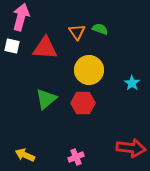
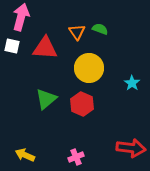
yellow circle: moved 2 px up
red hexagon: moved 1 px left, 1 px down; rotated 25 degrees clockwise
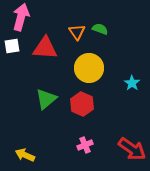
white square: rotated 21 degrees counterclockwise
red arrow: moved 1 px right, 1 px down; rotated 28 degrees clockwise
pink cross: moved 9 px right, 12 px up
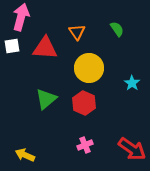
green semicircle: moved 17 px right; rotated 35 degrees clockwise
red hexagon: moved 2 px right, 1 px up
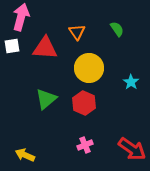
cyan star: moved 1 px left, 1 px up
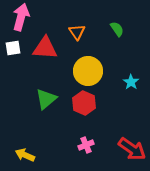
white square: moved 1 px right, 2 px down
yellow circle: moved 1 px left, 3 px down
pink cross: moved 1 px right
